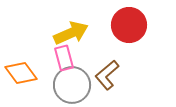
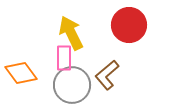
yellow arrow: rotated 92 degrees counterclockwise
pink rectangle: rotated 15 degrees clockwise
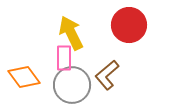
orange diamond: moved 3 px right, 4 px down
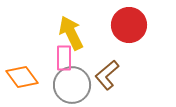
orange diamond: moved 2 px left
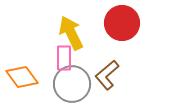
red circle: moved 7 px left, 2 px up
gray circle: moved 1 px up
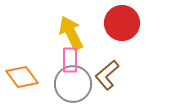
pink rectangle: moved 6 px right, 2 px down
gray circle: moved 1 px right
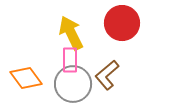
orange diamond: moved 4 px right, 1 px down
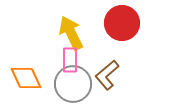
orange diamond: rotated 12 degrees clockwise
